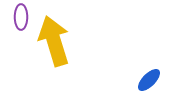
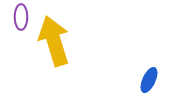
blue ellipse: rotated 20 degrees counterclockwise
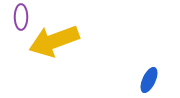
yellow arrow: rotated 93 degrees counterclockwise
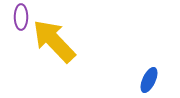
yellow arrow: rotated 66 degrees clockwise
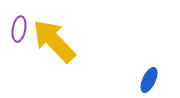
purple ellipse: moved 2 px left, 12 px down; rotated 10 degrees clockwise
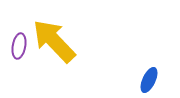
purple ellipse: moved 17 px down
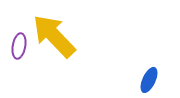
yellow arrow: moved 5 px up
